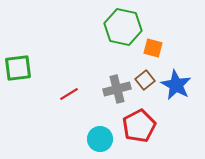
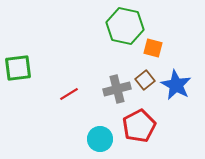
green hexagon: moved 2 px right, 1 px up
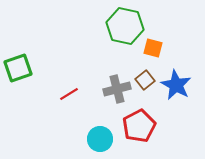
green square: rotated 12 degrees counterclockwise
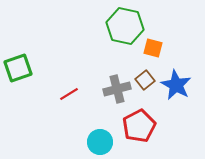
cyan circle: moved 3 px down
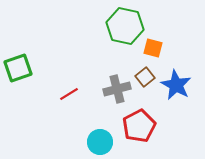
brown square: moved 3 px up
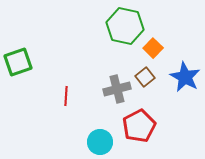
orange square: rotated 30 degrees clockwise
green square: moved 6 px up
blue star: moved 9 px right, 8 px up
red line: moved 3 px left, 2 px down; rotated 54 degrees counterclockwise
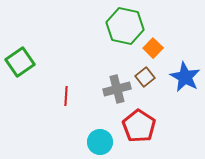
green square: moved 2 px right; rotated 16 degrees counterclockwise
red pentagon: rotated 12 degrees counterclockwise
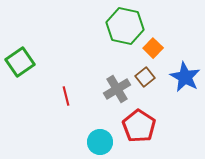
gray cross: rotated 16 degrees counterclockwise
red line: rotated 18 degrees counterclockwise
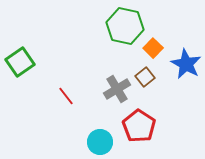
blue star: moved 1 px right, 13 px up
red line: rotated 24 degrees counterclockwise
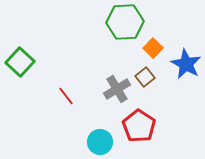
green hexagon: moved 4 px up; rotated 15 degrees counterclockwise
green square: rotated 12 degrees counterclockwise
